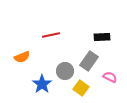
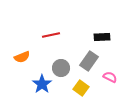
gray circle: moved 4 px left, 3 px up
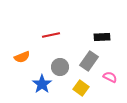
gray circle: moved 1 px left, 1 px up
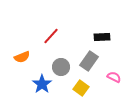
red line: moved 1 px down; rotated 36 degrees counterclockwise
gray circle: moved 1 px right
pink semicircle: moved 4 px right
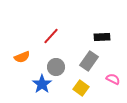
gray circle: moved 5 px left
pink semicircle: moved 1 px left, 2 px down
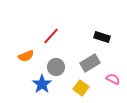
black rectangle: rotated 21 degrees clockwise
orange semicircle: moved 4 px right, 1 px up
gray rectangle: moved 1 px right, 2 px down; rotated 24 degrees clockwise
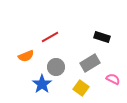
red line: moved 1 px left, 1 px down; rotated 18 degrees clockwise
